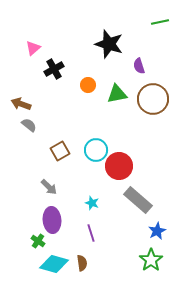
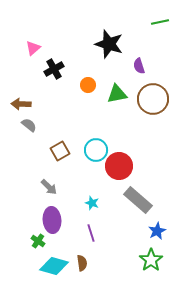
brown arrow: rotated 18 degrees counterclockwise
cyan diamond: moved 2 px down
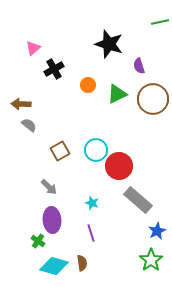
green triangle: rotated 15 degrees counterclockwise
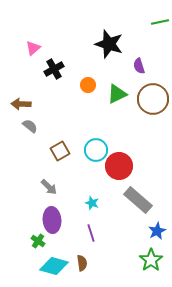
gray semicircle: moved 1 px right, 1 px down
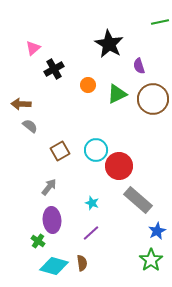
black star: rotated 12 degrees clockwise
gray arrow: rotated 96 degrees counterclockwise
purple line: rotated 66 degrees clockwise
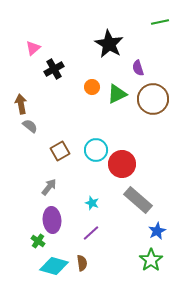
purple semicircle: moved 1 px left, 2 px down
orange circle: moved 4 px right, 2 px down
brown arrow: rotated 78 degrees clockwise
red circle: moved 3 px right, 2 px up
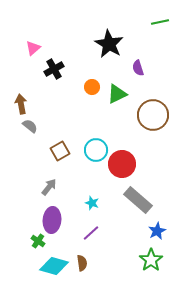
brown circle: moved 16 px down
purple ellipse: rotated 10 degrees clockwise
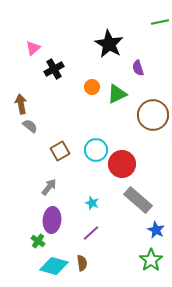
blue star: moved 1 px left, 1 px up; rotated 18 degrees counterclockwise
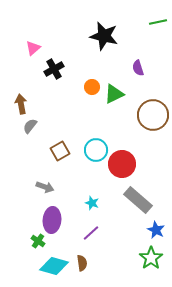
green line: moved 2 px left
black star: moved 5 px left, 8 px up; rotated 16 degrees counterclockwise
green triangle: moved 3 px left
gray semicircle: rotated 91 degrees counterclockwise
gray arrow: moved 4 px left; rotated 72 degrees clockwise
green star: moved 2 px up
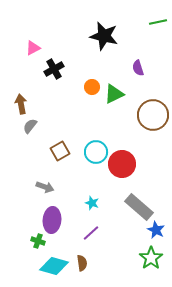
pink triangle: rotated 14 degrees clockwise
cyan circle: moved 2 px down
gray rectangle: moved 1 px right, 7 px down
green cross: rotated 16 degrees counterclockwise
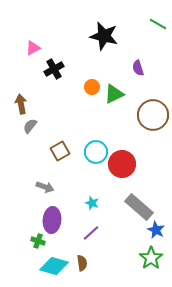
green line: moved 2 px down; rotated 42 degrees clockwise
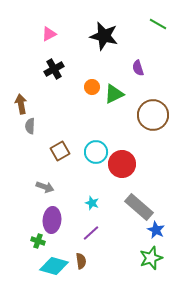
pink triangle: moved 16 px right, 14 px up
gray semicircle: rotated 35 degrees counterclockwise
green star: rotated 15 degrees clockwise
brown semicircle: moved 1 px left, 2 px up
